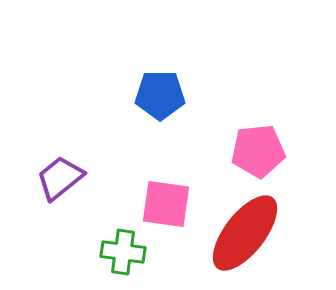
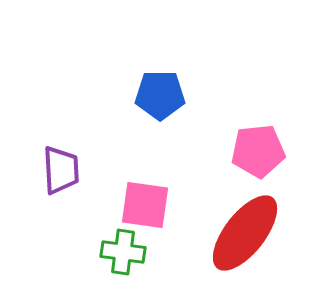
purple trapezoid: moved 1 px right, 8 px up; rotated 126 degrees clockwise
pink square: moved 21 px left, 1 px down
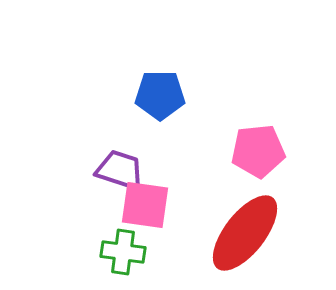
purple trapezoid: moved 59 px right; rotated 69 degrees counterclockwise
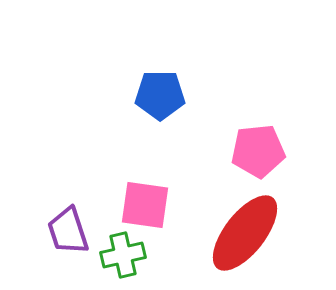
purple trapezoid: moved 52 px left, 61 px down; rotated 126 degrees counterclockwise
green cross: moved 3 px down; rotated 21 degrees counterclockwise
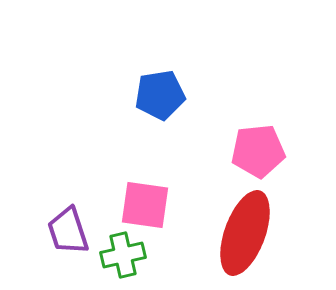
blue pentagon: rotated 9 degrees counterclockwise
red ellipse: rotated 18 degrees counterclockwise
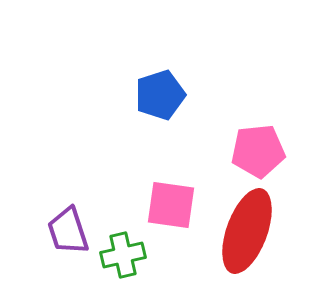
blue pentagon: rotated 9 degrees counterclockwise
pink square: moved 26 px right
red ellipse: moved 2 px right, 2 px up
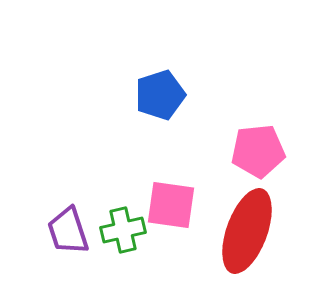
green cross: moved 25 px up
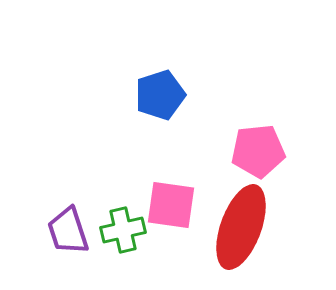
red ellipse: moved 6 px left, 4 px up
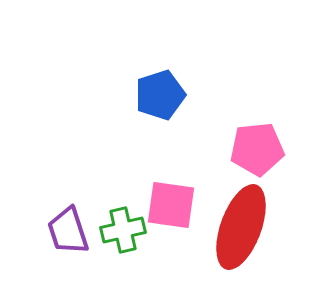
pink pentagon: moved 1 px left, 2 px up
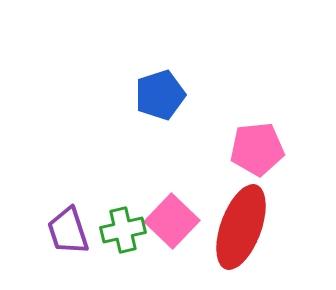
pink square: moved 1 px right, 16 px down; rotated 36 degrees clockwise
